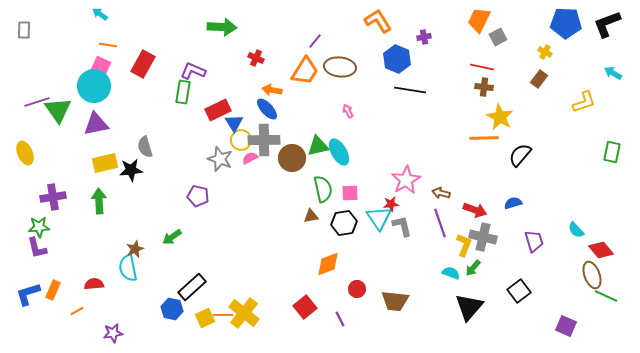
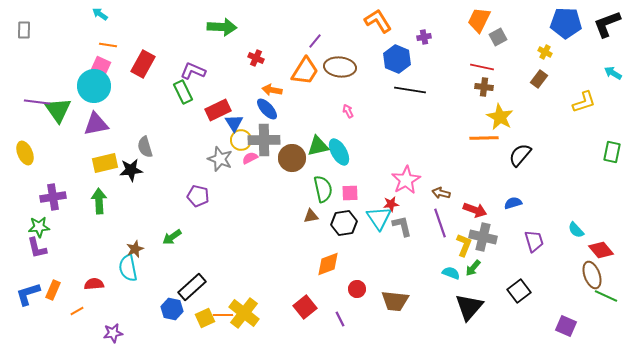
green rectangle at (183, 92): rotated 35 degrees counterclockwise
purple line at (37, 102): rotated 25 degrees clockwise
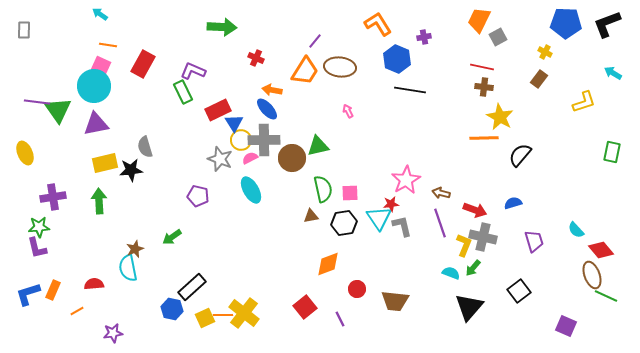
orange L-shape at (378, 21): moved 3 px down
cyan ellipse at (339, 152): moved 88 px left, 38 px down
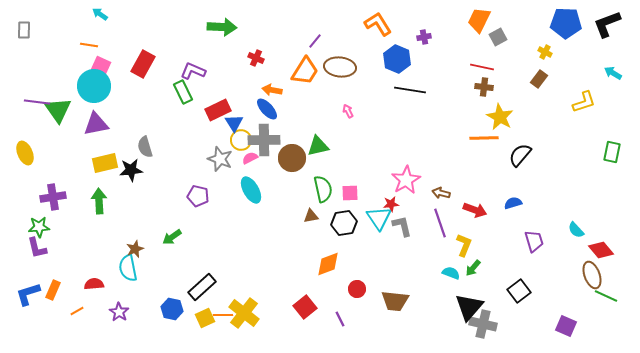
orange line at (108, 45): moved 19 px left
gray cross at (483, 237): moved 87 px down
black rectangle at (192, 287): moved 10 px right
purple star at (113, 333): moved 6 px right, 21 px up; rotated 30 degrees counterclockwise
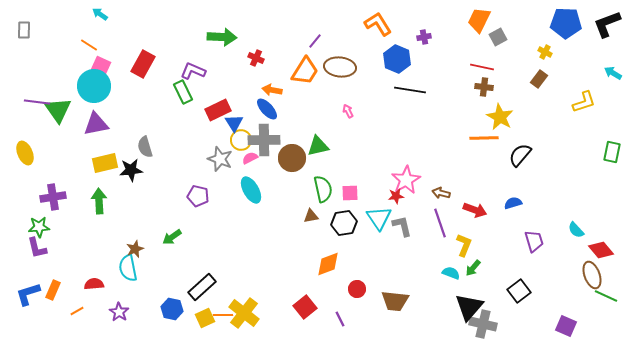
green arrow at (222, 27): moved 10 px down
orange line at (89, 45): rotated 24 degrees clockwise
red star at (391, 204): moved 5 px right, 8 px up
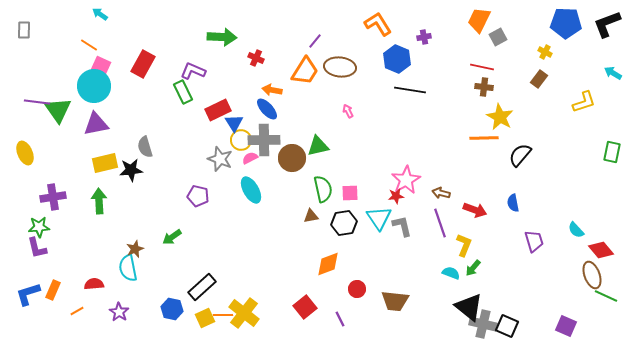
blue semicircle at (513, 203): rotated 84 degrees counterclockwise
black square at (519, 291): moved 12 px left, 35 px down; rotated 30 degrees counterclockwise
black triangle at (469, 307): rotated 32 degrees counterclockwise
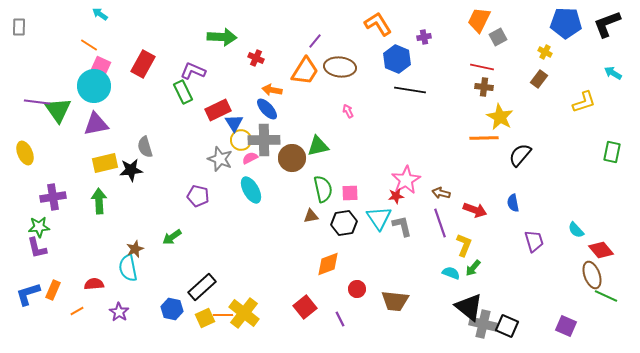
gray rectangle at (24, 30): moved 5 px left, 3 px up
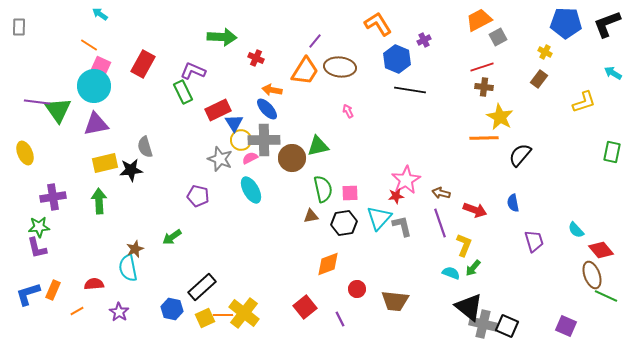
orange trapezoid at (479, 20): rotated 36 degrees clockwise
purple cross at (424, 37): moved 3 px down; rotated 16 degrees counterclockwise
red line at (482, 67): rotated 30 degrees counterclockwise
cyan triangle at (379, 218): rotated 16 degrees clockwise
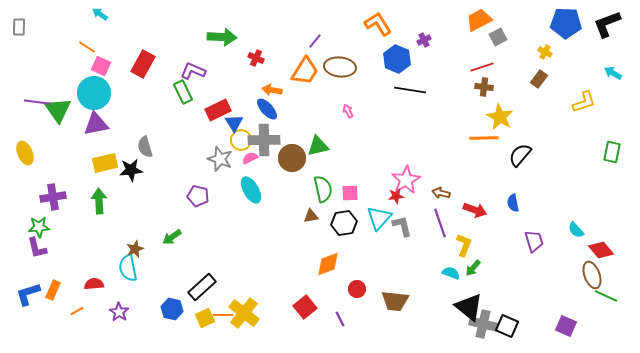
orange line at (89, 45): moved 2 px left, 2 px down
cyan circle at (94, 86): moved 7 px down
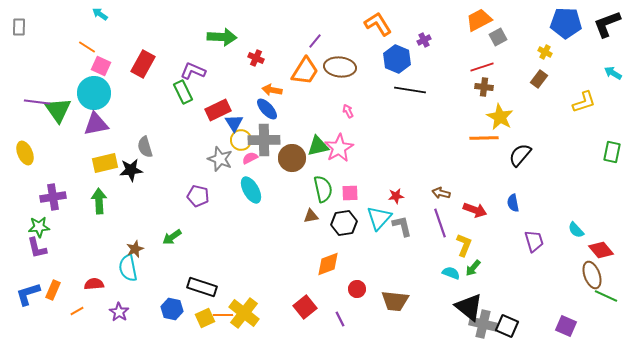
pink star at (406, 180): moved 67 px left, 32 px up
black rectangle at (202, 287): rotated 60 degrees clockwise
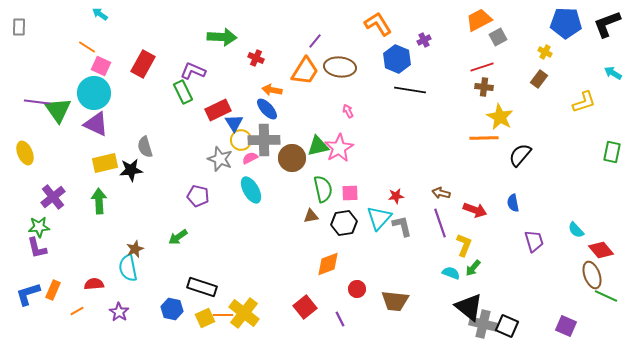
purple triangle at (96, 124): rotated 36 degrees clockwise
purple cross at (53, 197): rotated 30 degrees counterclockwise
green arrow at (172, 237): moved 6 px right
